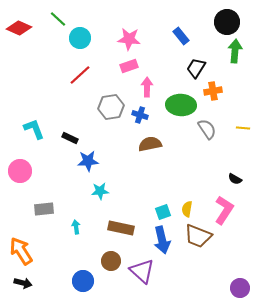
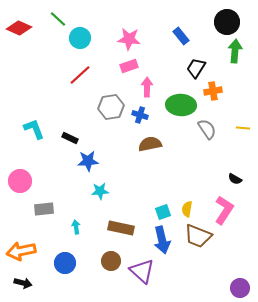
pink circle: moved 10 px down
orange arrow: rotated 68 degrees counterclockwise
blue circle: moved 18 px left, 18 px up
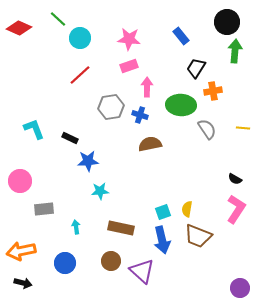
pink L-shape: moved 12 px right, 1 px up
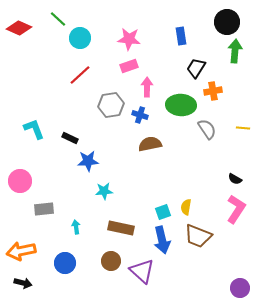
blue rectangle: rotated 30 degrees clockwise
gray hexagon: moved 2 px up
cyan star: moved 4 px right
yellow semicircle: moved 1 px left, 2 px up
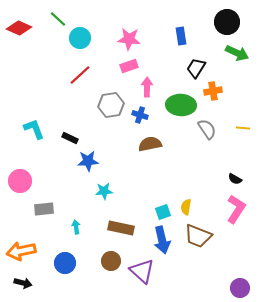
green arrow: moved 2 px right, 2 px down; rotated 110 degrees clockwise
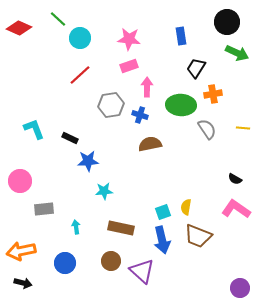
orange cross: moved 3 px down
pink L-shape: rotated 88 degrees counterclockwise
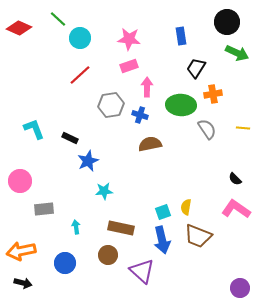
blue star: rotated 20 degrees counterclockwise
black semicircle: rotated 16 degrees clockwise
brown circle: moved 3 px left, 6 px up
